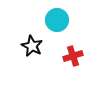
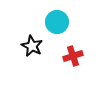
cyan circle: moved 2 px down
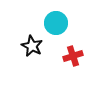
cyan circle: moved 1 px left, 1 px down
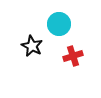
cyan circle: moved 3 px right, 1 px down
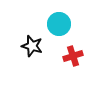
black star: rotated 10 degrees counterclockwise
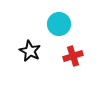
black star: moved 2 px left, 5 px down; rotated 10 degrees clockwise
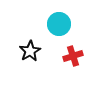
black star: rotated 15 degrees clockwise
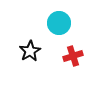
cyan circle: moved 1 px up
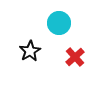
red cross: moved 2 px right, 1 px down; rotated 24 degrees counterclockwise
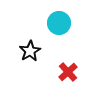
red cross: moved 7 px left, 15 px down
